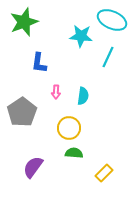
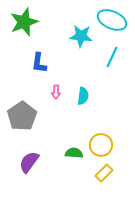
cyan line: moved 4 px right
gray pentagon: moved 4 px down
yellow circle: moved 32 px right, 17 px down
purple semicircle: moved 4 px left, 5 px up
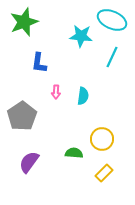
yellow circle: moved 1 px right, 6 px up
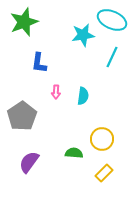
cyan star: moved 2 px right, 1 px up; rotated 15 degrees counterclockwise
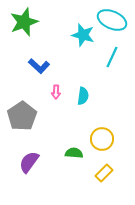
cyan star: rotated 25 degrees clockwise
blue L-shape: moved 3 px down; rotated 55 degrees counterclockwise
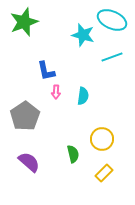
cyan line: rotated 45 degrees clockwise
blue L-shape: moved 7 px right, 5 px down; rotated 35 degrees clockwise
gray pentagon: moved 3 px right
green semicircle: moved 1 px left, 1 px down; rotated 72 degrees clockwise
purple semicircle: rotated 95 degrees clockwise
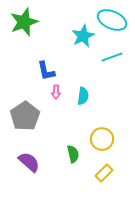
cyan star: moved 1 px down; rotated 30 degrees clockwise
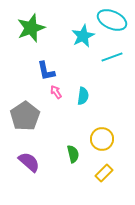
green star: moved 7 px right, 6 px down
pink arrow: rotated 144 degrees clockwise
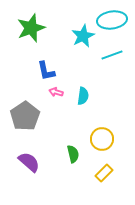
cyan ellipse: rotated 32 degrees counterclockwise
cyan line: moved 2 px up
pink arrow: rotated 40 degrees counterclockwise
